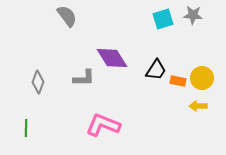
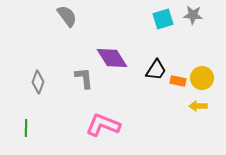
gray L-shape: rotated 95 degrees counterclockwise
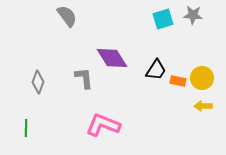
yellow arrow: moved 5 px right
